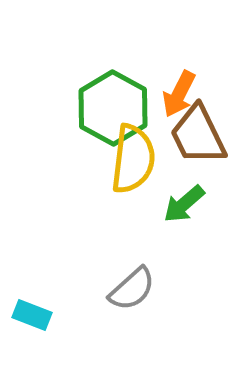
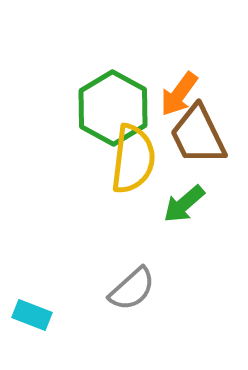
orange arrow: rotated 9 degrees clockwise
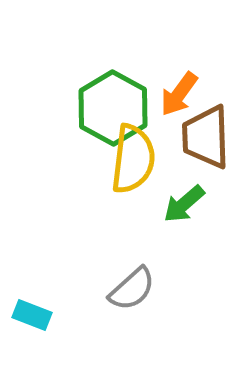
brown trapezoid: moved 8 px right, 2 px down; rotated 24 degrees clockwise
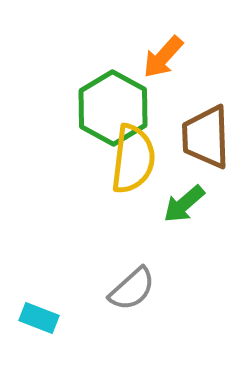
orange arrow: moved 16 px left, 37 px up; rotated 6 degrees clockwise
cyan rectangle: moved 7 px right, 3 px down
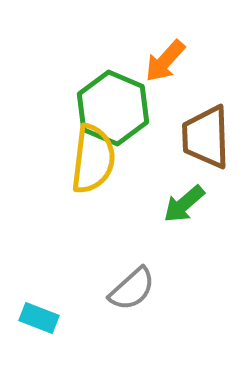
orange arrow: moved 2 px right, 4 px down
green hexagon: rotated 6 degrees counterclockwise
yellow semicircle: moved 40 px left
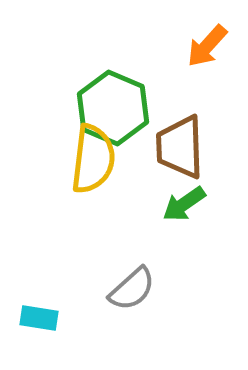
orange arrow: moved 42 px right, 15 px up
brown trapezoid: moved 26 px left, 10 px down
green arrow: rotated 6 degrees clockwise
cyan rectangle: rotated 12 degrees counterclockwise
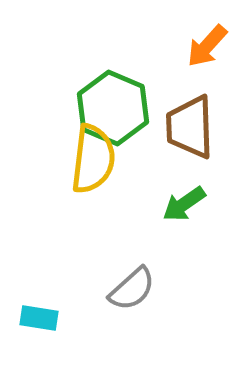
brown trapezoid: moved 10 px right, 20 px up
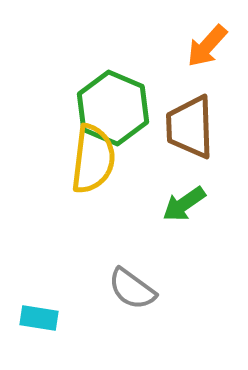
gray semicircle: rotated 78 degrees clockwise
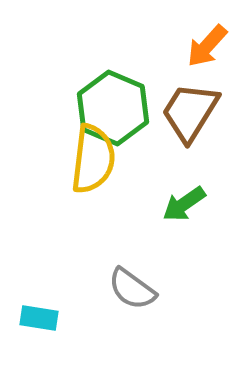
brown trapezoid: moved 15 px up; rotated 34 degrees clockwise
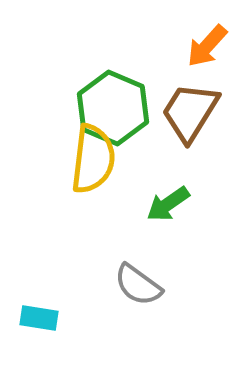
green arrow: moved 16 px left
gray semicircle: moved 6 px right, 4 px up
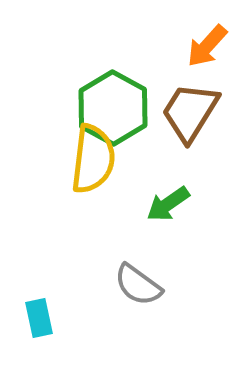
green hexagon: rotated 6 degrees clockwise
cyan rectangle: rotated 69 degrees clockwise
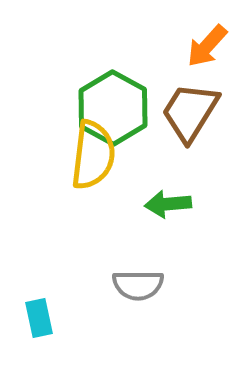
yellow semicircle: moved 4 px up
green arrow: rotated 30 degrees clockwise
gray semicircle: rotated 36 degrees counterclockwise
